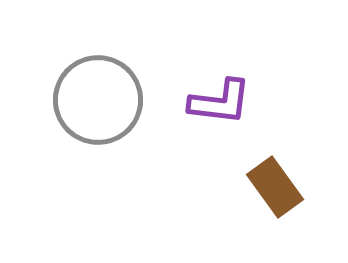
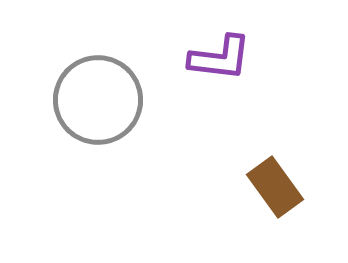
purple L-shape: moved 44 px up
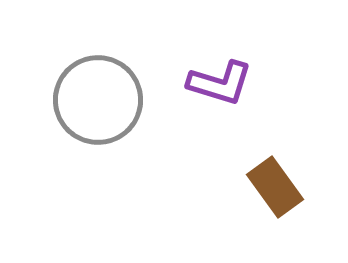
purple L-shape: moved 25 px down; rotated 10 degrees clockwise
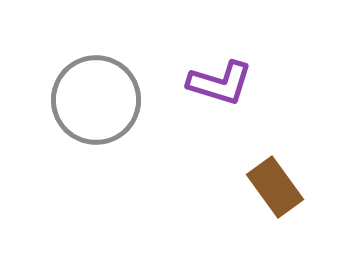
gray circle: moved 2 px left
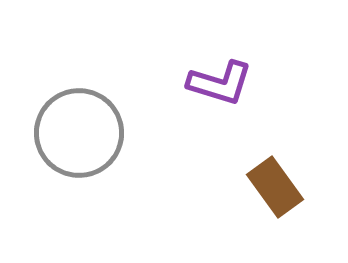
gray circle: moved 17 px left, 33 px down
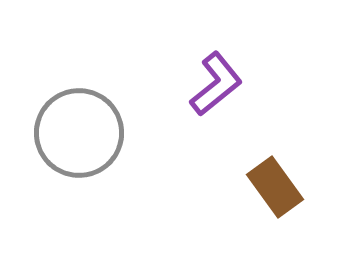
purple L-shape: moved 4 px left, 1 px down; rotated 56 degrees counterclockwise
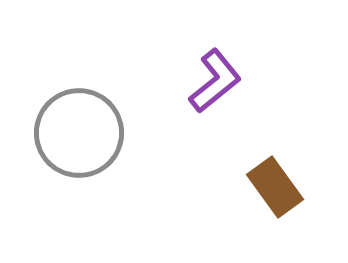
purple L-shape: moved 1 px left, 3 px up
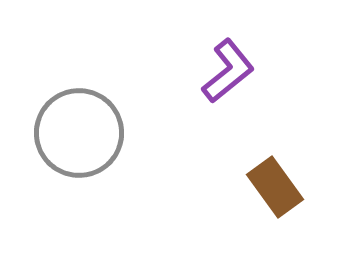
purple L-shape: moved 13 px right, 10 px up
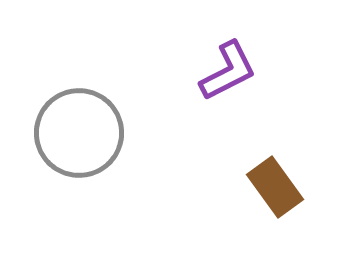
purple L-shape: rotated 12 degrees clockwise
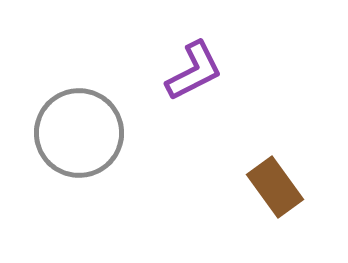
purple L-shape: moved 34 px left
